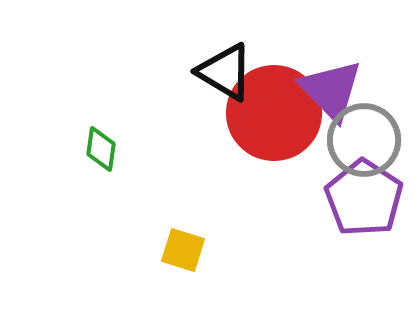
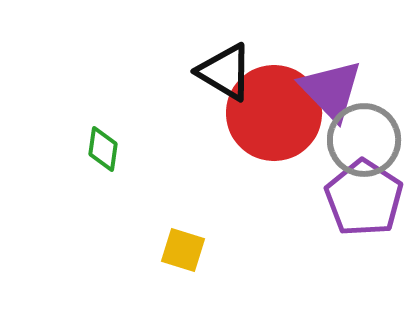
green diamond: moved 2 px right
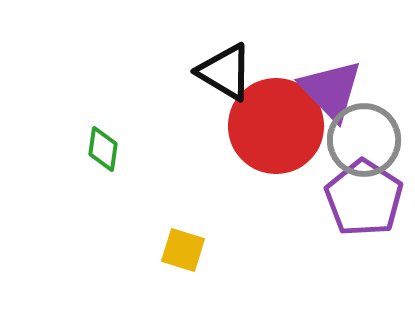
red circle: moved 2 px right, 13 px down
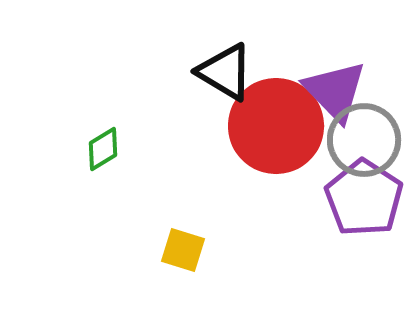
purple triangle: moved 4 px right, 1 px down
green diamond: rotated 51 degrees clockwise
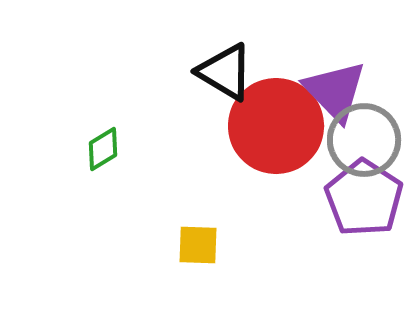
yellow square: moved 15 px right, 5 px up; rotated 15 degrees counterclockwise
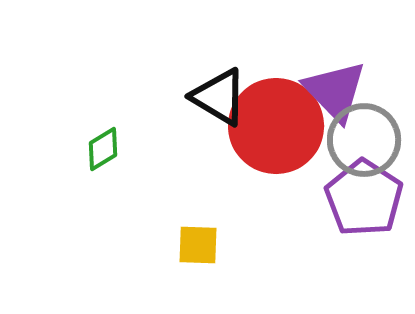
black triangle: moved 6 px left, 25 px down
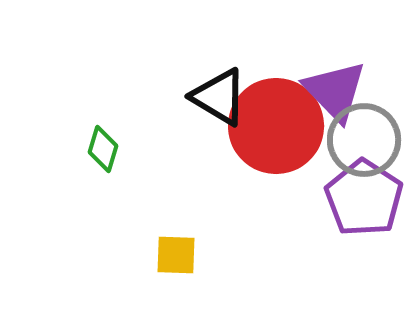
green diamond: rotated 42 degrees counterclockwise
yellow square: moved 22 px left, 10 px down
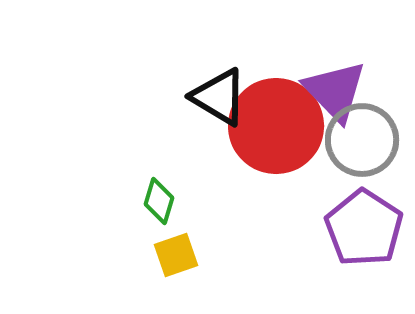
gray circle: moved 2 px left
green diamond: moved 56 px right, 52 px down
purple pentagon: moved 30 px down
yellow square: rotated 21 degrees counterclockwise
